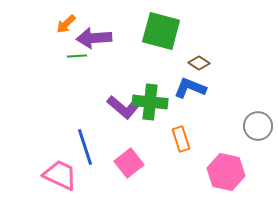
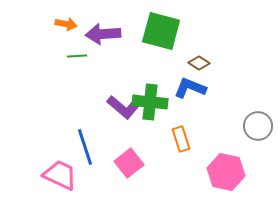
orange arrow: rotated 125 degrees counterclockwise
purple arrow: moved 9 px right, 4 px up
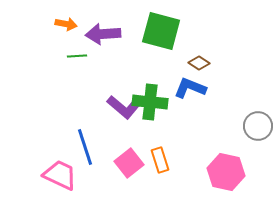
orange rectangle: moved 21 px left, 21 px down
